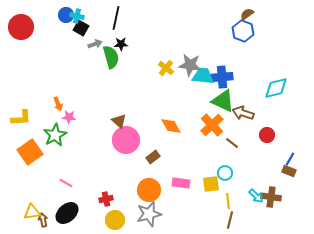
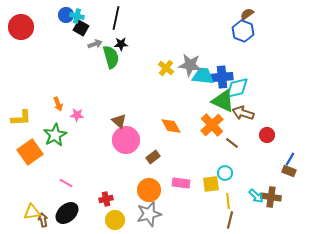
cyan diamond at (276, 88): moved 39 px left
pink star at (69, 117): moved 8 px right, 2 px up
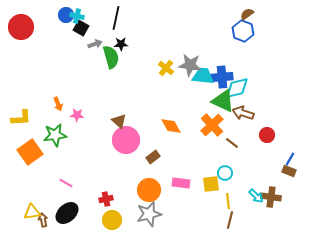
green star at (55, 135): rotated 20 degrees clockwise
yellow circle at (115, 220): moved 3 px left
